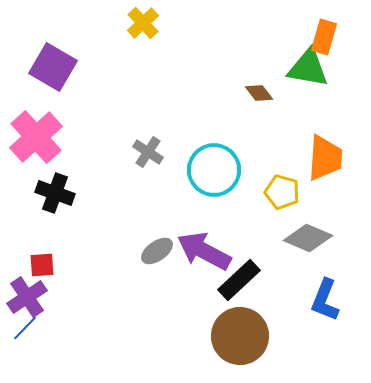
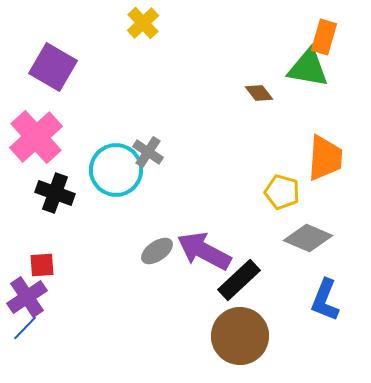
cyan circle: moved 98 px left
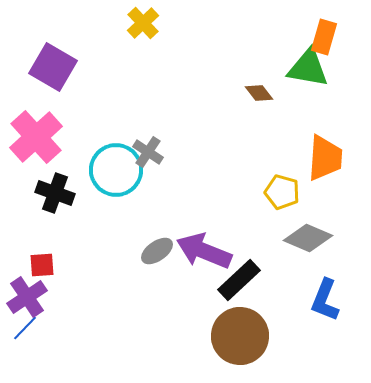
purple arrow: rotated 6 degrees counterclockwise
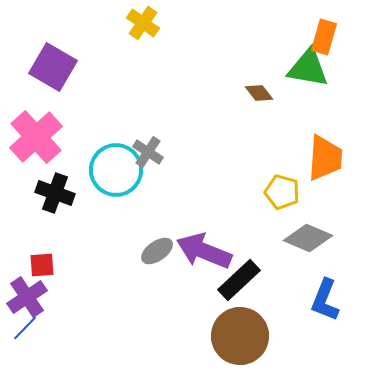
yellow cross: rotated 12 degrees counterclockwise
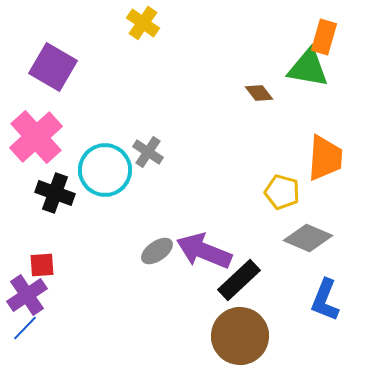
cyan circle: moved 11 px left
purple cross: moved 2 px up
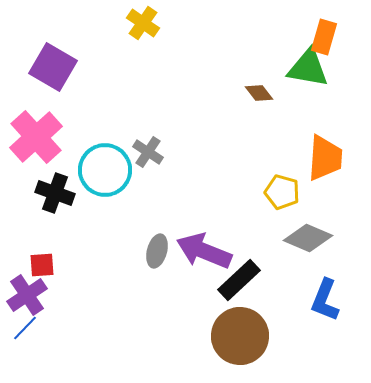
gray ellipse: rotated 40 degrees counterclockwise
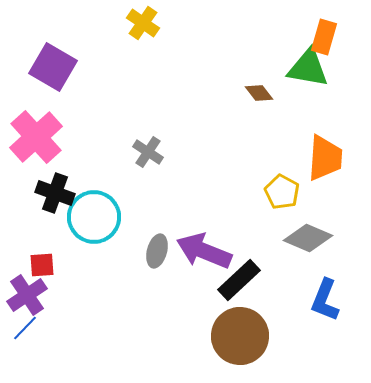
cyan circle: moved 11 px left, 47 px down
yellow pentagon: rotated 12 degrees clockwise
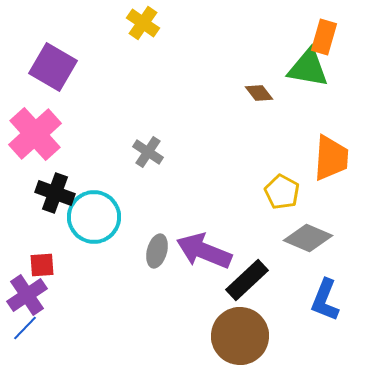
pink cross: moved 1 px left, 3 px up
orange trapezoid: moved 6 px right
black rectangle: moved 8 px right
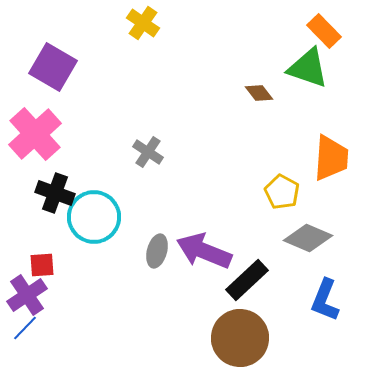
orange rectangle: moved 6 px up; rotated 60 degrees counterclockwise
green triangle: rotated 9 degrees clockwise
brown circle: moved 2 px down
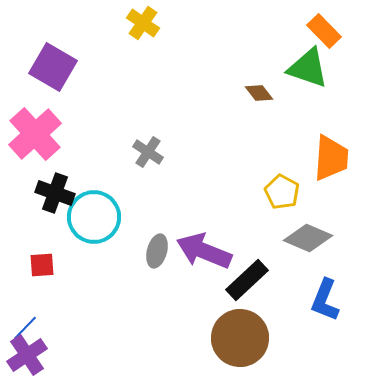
purple cross: moved 60 px down
